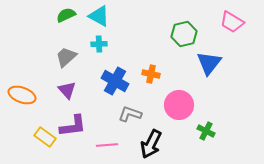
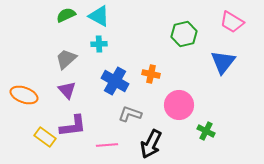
gray trapezoid: moved 2 px down
blue triangle: moved 14 px right, 1 px up
orange ellipse: moved 2 px right
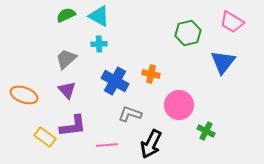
green hexagon: moved 4 px right, 1 px up
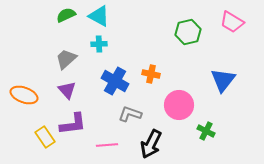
green hexagon: moved 1 px up
blue triangle: moved 18 px down
purple L-shape: moved 2 px up
yellow rectangle: rotated 20 degrees clockwise
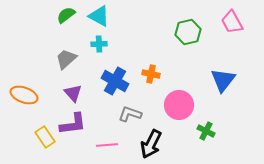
green semicircle: rotated 12 degrees counterclockwise
pink trapezoid: rotated 30 degrees clockwise
purple triangle: moved 6 px right, 3 px down
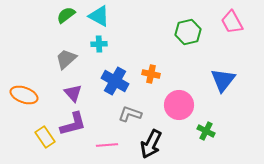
purple L-shape: rotated 8 degrees counterclockwise
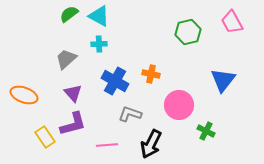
green semicircle: moved 3 px right, 1 px up
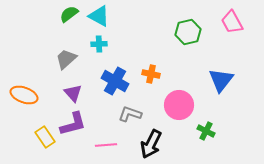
blue triangle: moved 2 px left
pink line: moved 1 px left
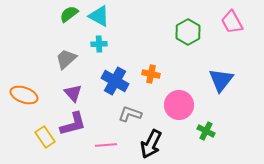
green hexagon: rotated 15 degrees counterclockwise
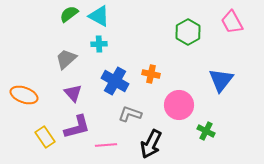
purple L-shape: moved 4 px right, 3 px down
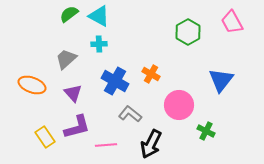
orange cross: rotated 18 degrees clockwise
orange ellipse: moved 8 px right, 10 px up
gray L-shape: rotated 20 degrees clockwise
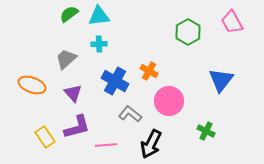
cyan triangle: rotated 35 degrees counterclockwise
orange cross: moved 2 px left, 3 px up
pink circle: moved 10 px left, 4 px up
